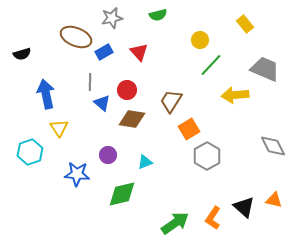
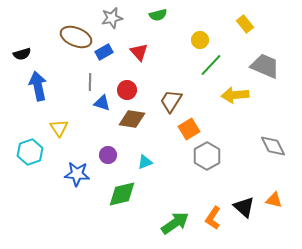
gray trapezoid: moved 3 px up
blue arrow: moved 8 px left, 8 px up
blue triangle: rotated 24 degrees counterclockwise
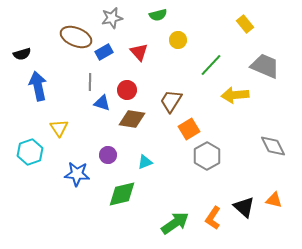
yellow circle: moved 22 px left
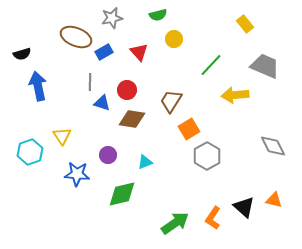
yellow circle: moved 4 px left, 1 px up
yellow triangle: moved 3 px right, 8 px down
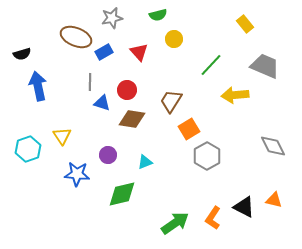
cyan hexagon: moved 2 px left, 3 px up
black triangle: rotated 15 degrees counterclockwise
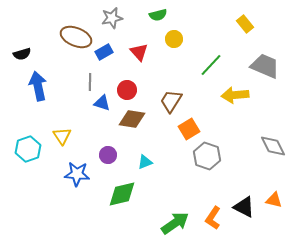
gray hexagon: rotated 12 degrees counterclockwise
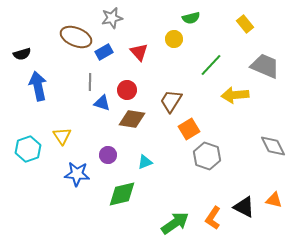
green semicircle: moved 33 px right, 3 px down
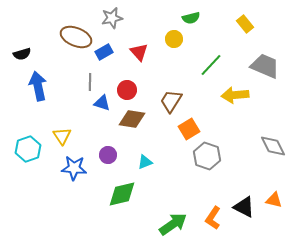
blue star: moved 3 px left, 6 px up
green arrow: moved 2 px left, 1 px down
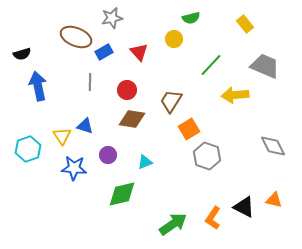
blue triangle: moved 17 px left, 23 px down
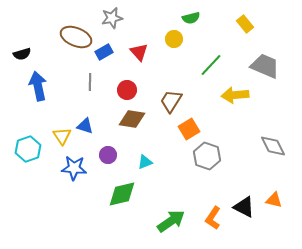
green arrow: moved 2 px left, 3 px up
